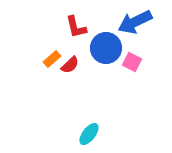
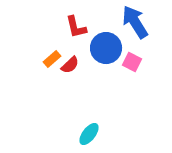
blue arrow: rotated 84 degrees clockwise
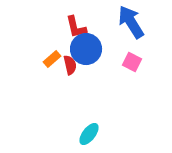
blue arrow: moved 4 px left
blue circle: moved 20 px left, 1 px down
red semicircle: rotated 60 degrees counterclockwise
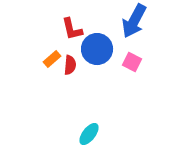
blue arrow: moved 3 px right, 1 px up; rotated 120 degrees counterclockwise
red L-shape: moved 4 px left, 2 px down
blue circle: moved 11 px right
red semicircle: rotated 18 degrees clockwise
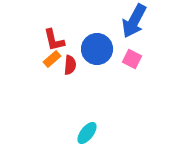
red L-shape: moved 18 px left, 11 px down
pink square: moved 3 px up
cyan ellipse: moved 2 px left, 1 px up
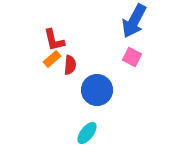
blue circle: moved 41 px down
pink square: moved 2 px up
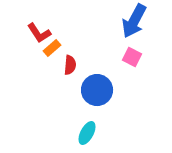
red L-shape: moved 15 px left, 7 px up; rotated 20 degrees counterclockwise
orange rectangle: moved 11 px up
cyan ellipse: rotated 10 degrees counterclockwise
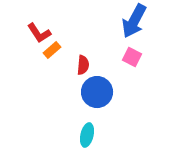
orange rectangle: moved 2 px down
red semicircle: moved 13 px right
blue circle: moved 2 px down
cyan ellipse: moved 2 px down; rotated 15 degrees counterclockwise
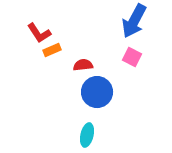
orange rectangle: rotated 18 degrees clockwise
red semicircle: rotated 102 degrees counterclockwise
